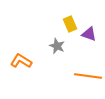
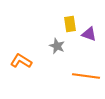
yellow rectangle: rotated 14 degrees clockwise
orange line: moved 2 px left
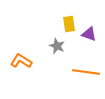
yellow rectangle: moved 1 px left
orange line: moved 4 px up
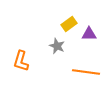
yellow rectangle: rotated 63 degrees clockwise
purple triangle: rotated 21 degrees counterclockwise
orange L-shape: rotated 105 degrees counterclockwise
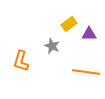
gray star: moved 5 px left
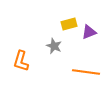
yellow rectangle: rotated 21 degrees clockwise
purple triangle: moved 2 px up; rotated 21 degrees counterclockwise
gray star: moved 2 px right
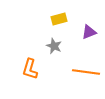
yellow rectangle: moved 10 px left, 5 px up
orange L-shape: moved 9 px right, 8 px down
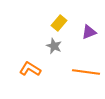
yellow rectangle: moved 4 px down; rotated 35 degrees counterclockwise
orange L-shape: rotated 105 degrees clockwise
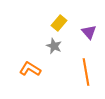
purple triangle: rotated 49 degrees counterclockwise
orange line: rotated 72 degrees clockwise
